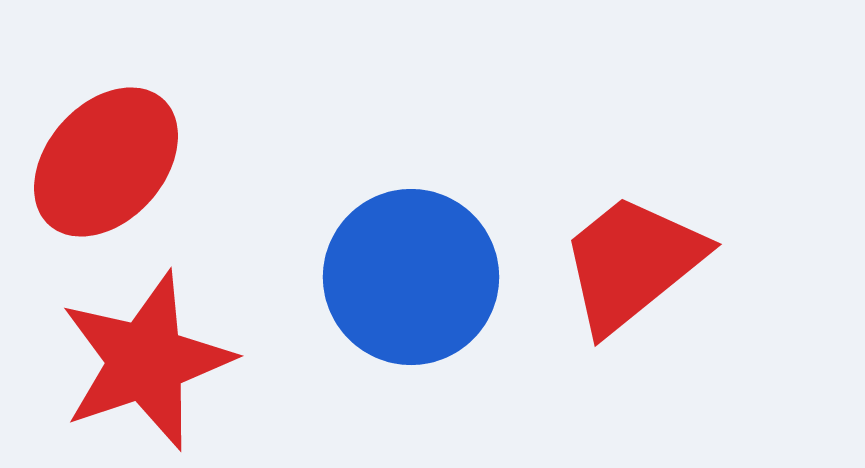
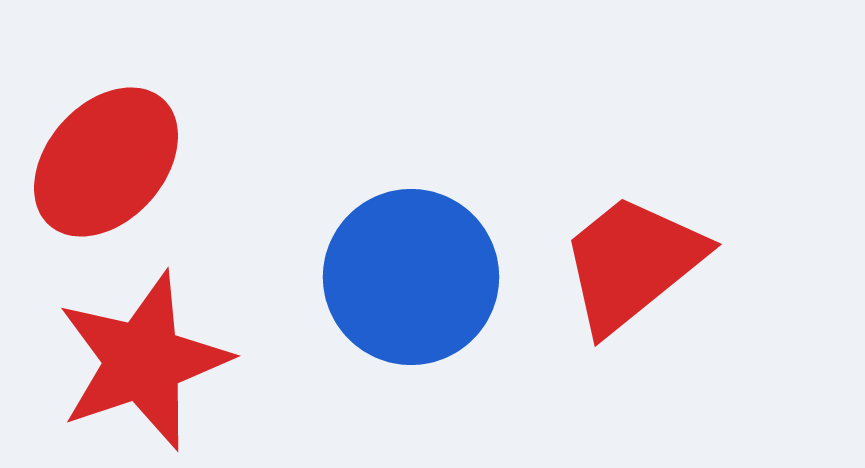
red star: moved 3 px left
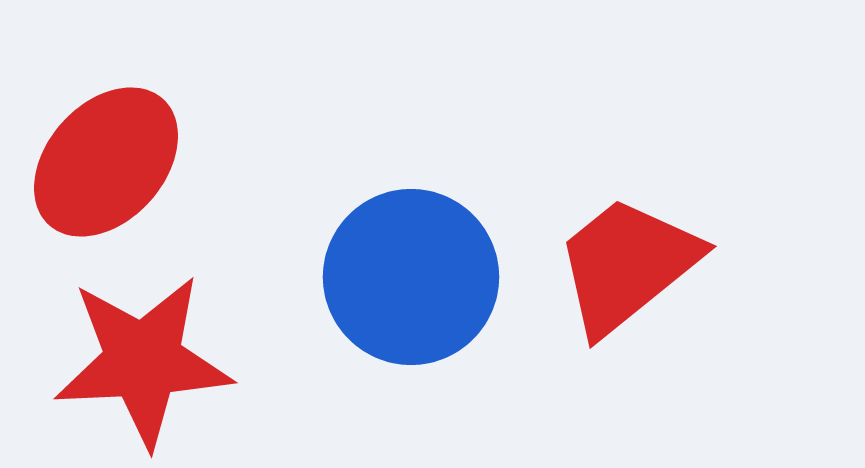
red trapezoid: moved 5 px left, 2 px down
red star: rotated 16 degrees clockwise
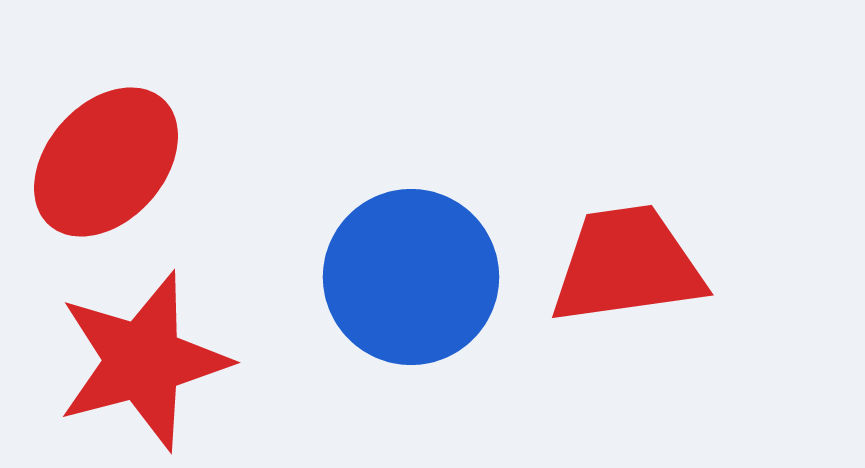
red trapezoid: rotated 31 degrees clockwise
red star: rotated 12 degrees counterclockwise
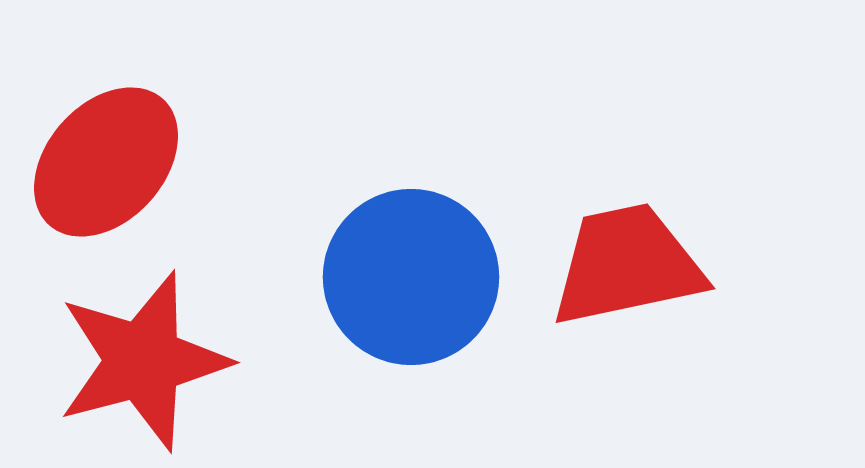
red trapezoid: rotated 4 degrees counterclockwise
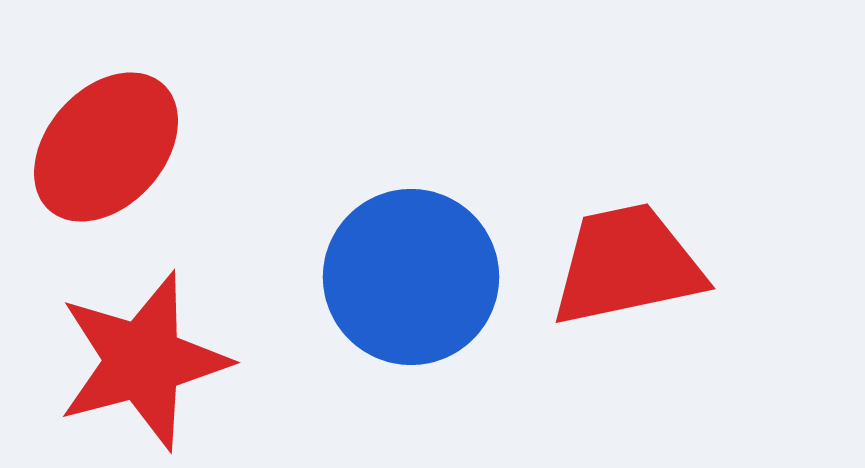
red ellipse: moved 15 px up
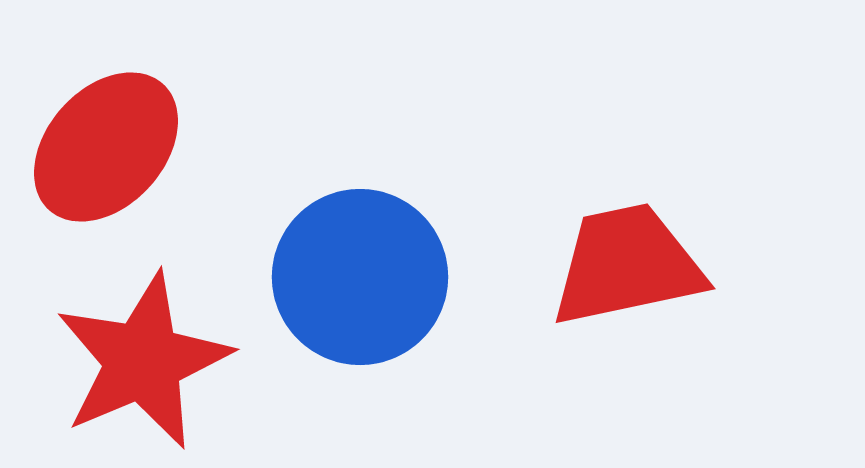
blue circle: moved 51 px left
red star: rotated 8 degrees counterclockwise
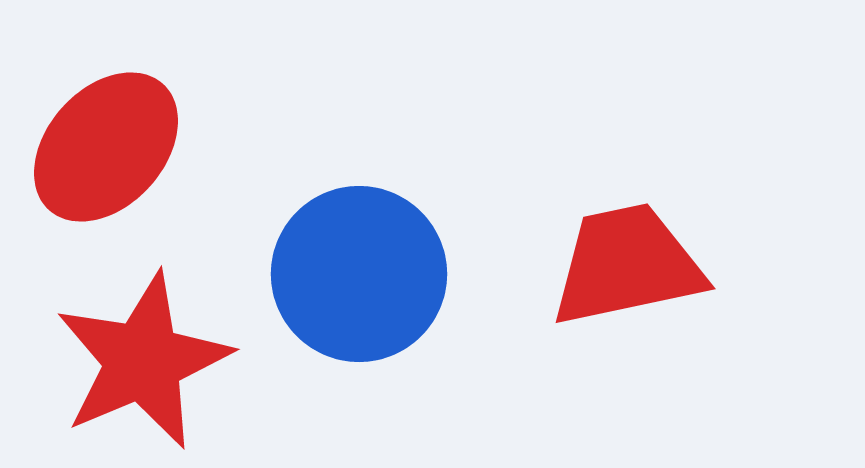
blue circle: moved 1 px left, 3 px up
